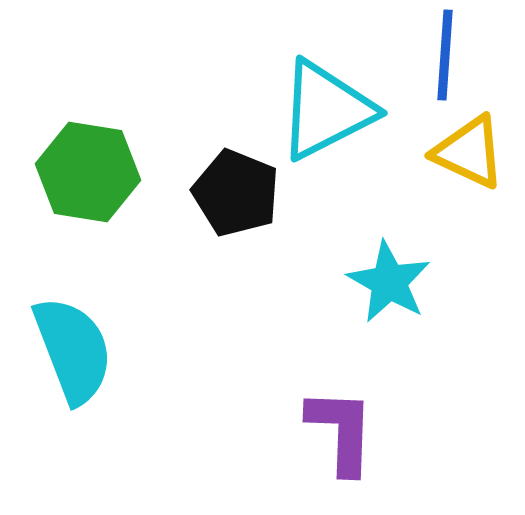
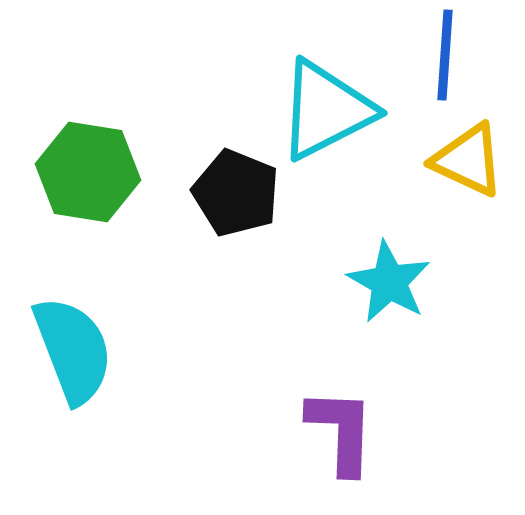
yellow triangle: moved 1 px left, 8 px down
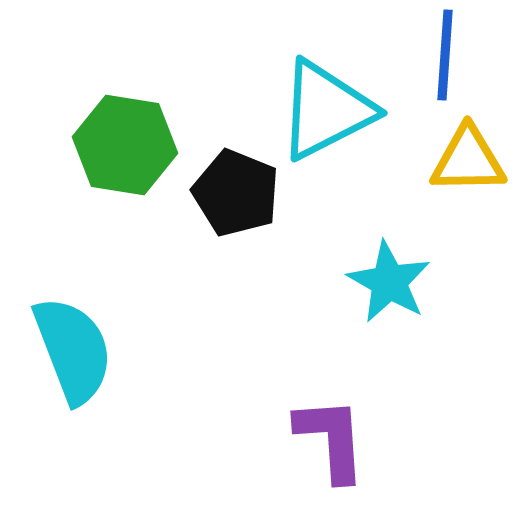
yellow triangle: rotated 26 degrees counterclockwise
green hexagon: moved 37 px right, 27 px up
purple L-shape: moved 10 px left, 8 px down; rotated 6 degrees counterclockwise
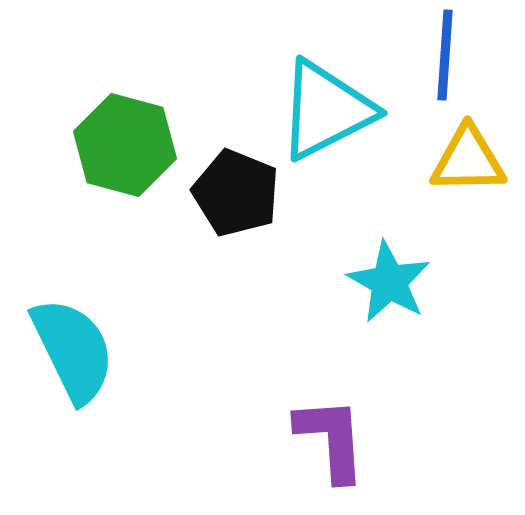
green hexagon: rotated 6 degrees clockwise
cyan semicircle: rotated 5 degrees counterclockwise
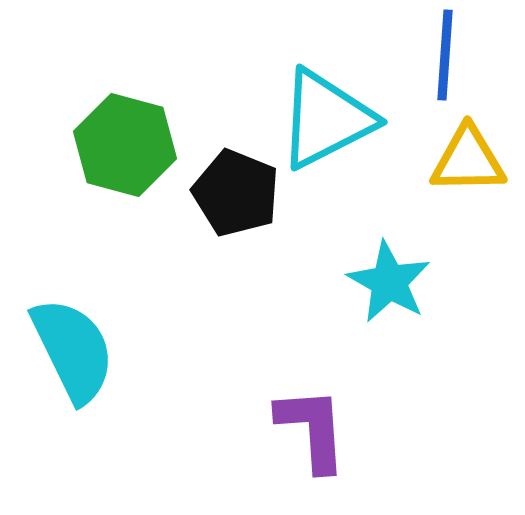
cyan triangle: moved 9 px down
purple L-shape: moved 19 px left, 10 px up
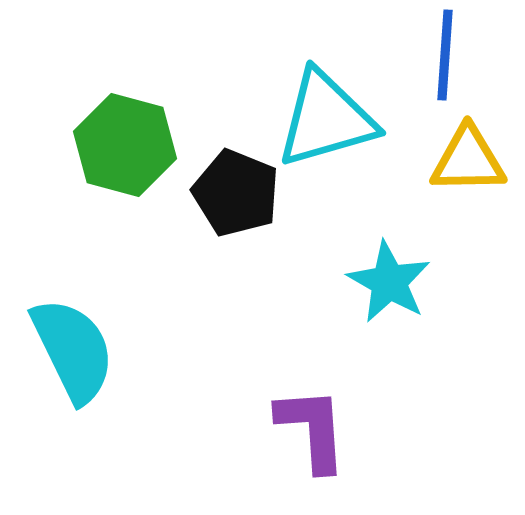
cyan triangle: rotated 11 degrees clockwise
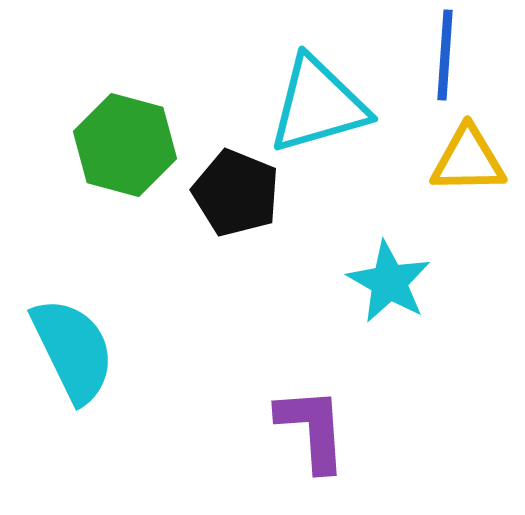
cyan triangle: moved 8 px left, 14 px up
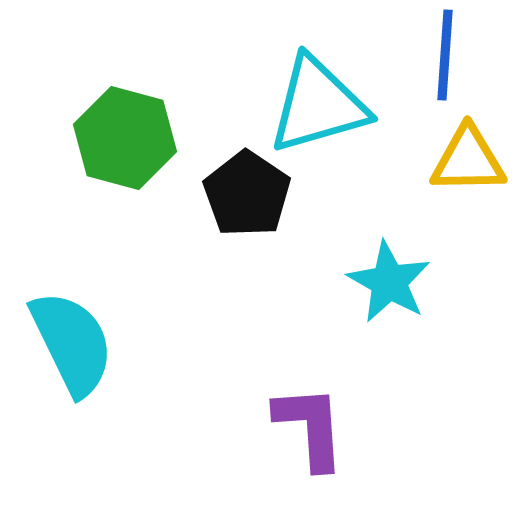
green hexagon: moved 7 px up
black pentagon: moved 11 px right, 1 px down; rotated 12 degrees clockwise
cyan semicircle: moved 1 px left, 7 px up
purple L-shape: moved 2 px left, 2 px up
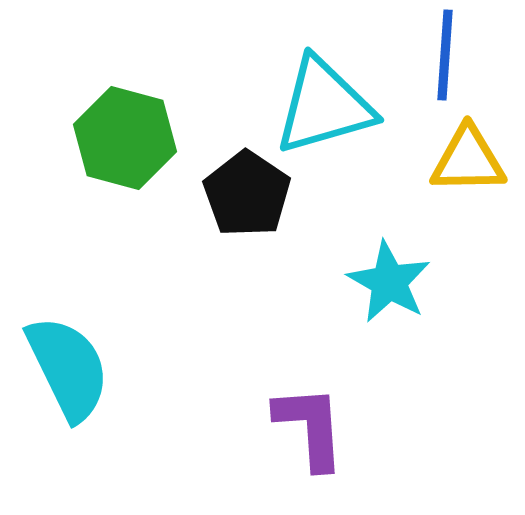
cyan triangle: moved 6 px right, 1 px down
cyan semicircle: moved 4 px left, 25 px down
